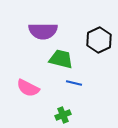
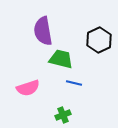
purple semicircle: rotated 80 degrees clockwise
pink semicircle: rotated 45 degrees counterclockwise
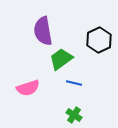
green trapezoid: rotated 50 degrees counterclockwise
green cross: moved 11 px right; rotated 35 degrees counterclockwise
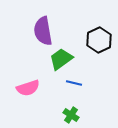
green cross: moved 3 px left
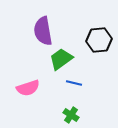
black hexagon: rotated 20 degrees clockwise
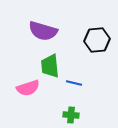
purple semicircle: rotated 64 degrees counterclockwise
black hexagon: moved 2 px left
green trapezoid: moved 11 px left, 7 px down; rotated 60 degrees counterclockwise
green cross: rotated 28 degrees counterclockwise
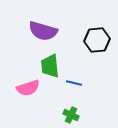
green cross: rotated 21 degrees clockwise
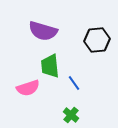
blue line: rotated 42 degrees clockwise
green cross: rotated 14 degrees clockwise
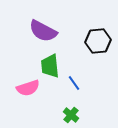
purple semicircle: rotated 12 degrees clockwise
black hexagon: moved 1 px right, 1 px down
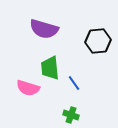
purple semicircle: moved 1 px right, 2 px up; rotated 12 degrees counterclockwise
green trapezoid: moved 2 px down
pink semicircle: rotated 35 degrees clockwise
green cross: rotated 21 degrees counterclockwise
